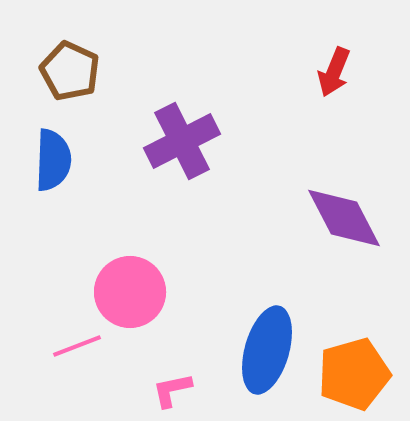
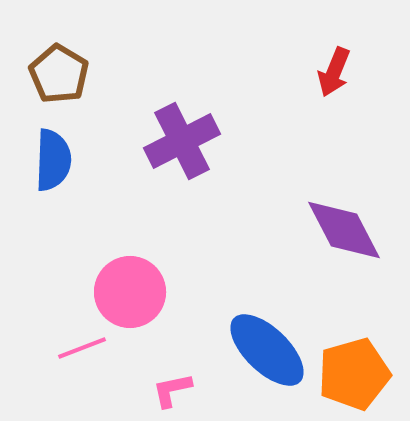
brown pentagon: moved 11 px left, 3 px down; rotated 6 degrees clockwise
purple diamond: moved 12 px down
pink line: moved 5 px right, 2 px down
blue ellipse: rotated 62 degrees counterclockwise
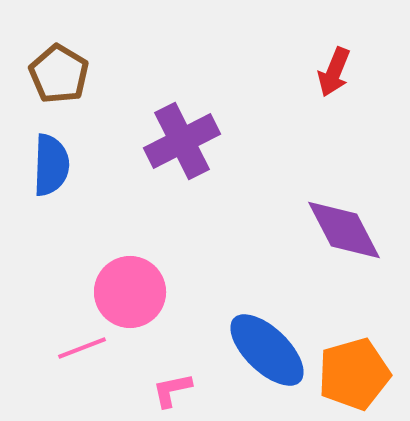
blue semicircle: moved 2 px left, 5 px down
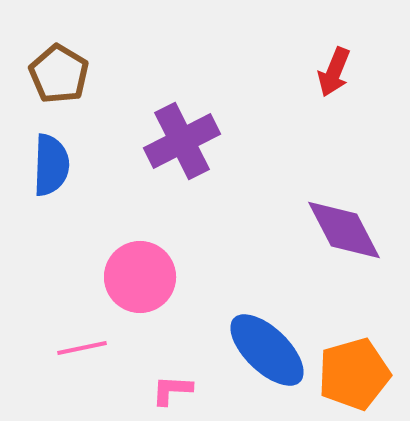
pink circle: moved 10 px right, 15 px up
pink line: rotated 9 degrees clockwise
pink L-shape: rotated 15 degrees clockwise
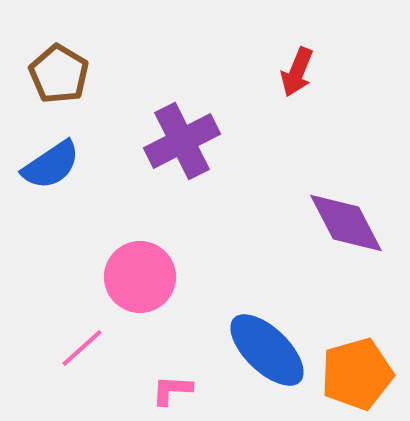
red arrow: moved 37 px left
blue semicircle: rotated 54 degrees clockwise
purple diamond: moved 2 px right, 7 px up
pink line: rotated 30 degrees counterclockwise
orange pentagon: moved 3 px right
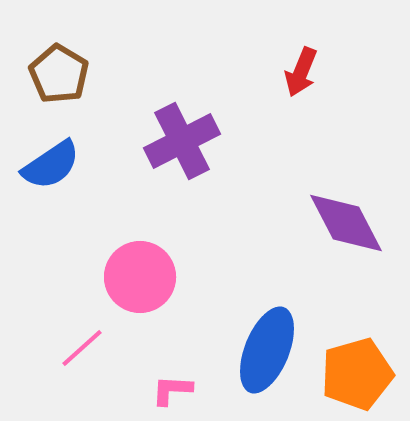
red arrow: moved 4 px right
blue ellipse: rotated 68 degrees clockwise
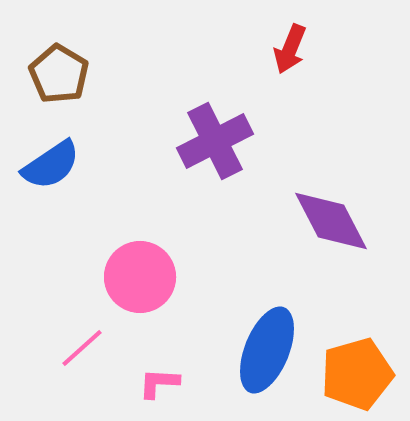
red arrow: moved 11 px left, 23 px up
purple cross: moved 33 px right
purple diamond: moved 15 px left, 2 px up
pink L-shape: moved 13 px left, 7 px up
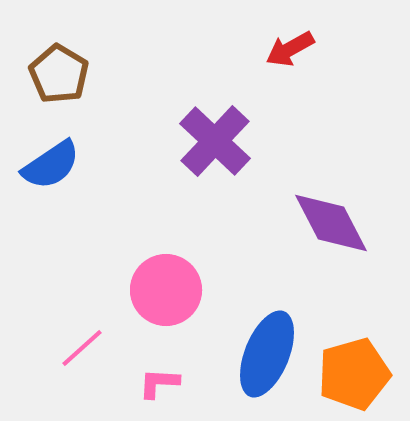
red arrow: rotated 39 degrees clockwise
purple cross: rotated 20 degrees counterclockwise
purple diamond: moved 2 px down
pink circle: moved 26 px right, 13 px down
blue ellipse: moved 4 px down
orange pentagon: moved 3 px left
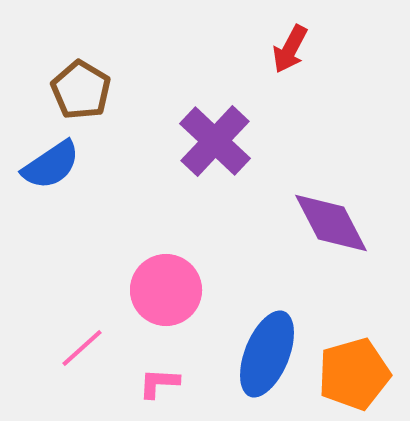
red arrow: rotated 33 degrees counterclockwise
brown pentagon: moved 22 px right, 16 px down
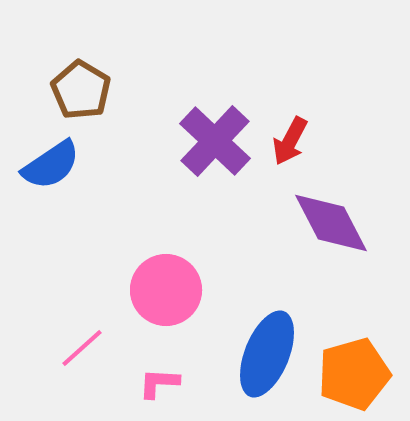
red arrow: moved 92 px down
